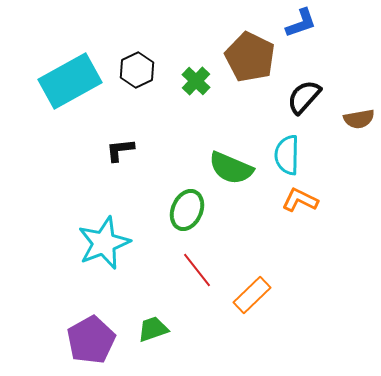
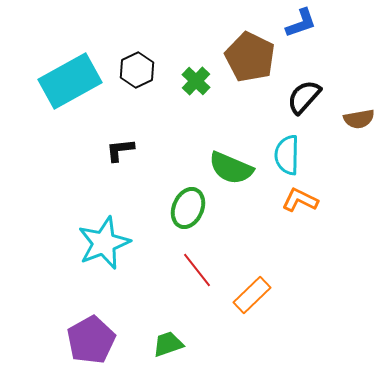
green ellipse: moved 1 px right, 2 px up
green trapezoid: moved 15 px right, 15 px down
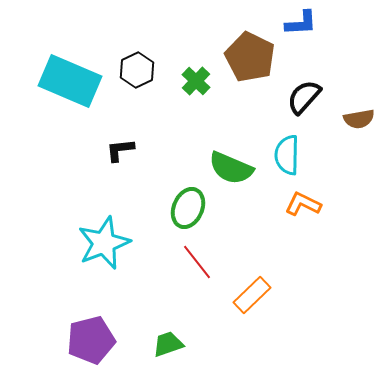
blue L-shape: rotated 16 degrees clockwise
cyan rectangle: rotated 52 degrees clockwise
orange L-shape: moved 3 px right, 4 px down
red line: moved 8 px up
purple pentagon: rotated 15 degrees clockwise
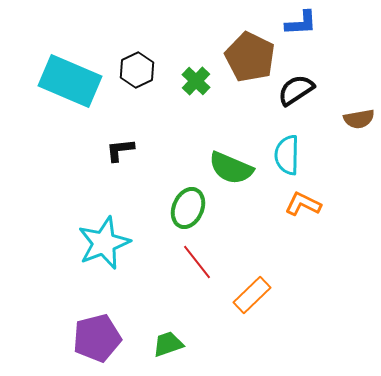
black semicircle: moved 8 px left, 7 px up; rotated 15 degrees clockwise
purple pentagon: moved 6 px right, 2 px up
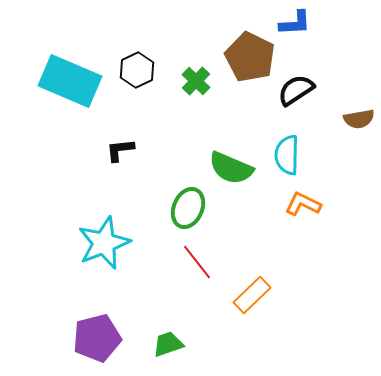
blue L-shape: moved 6 px left
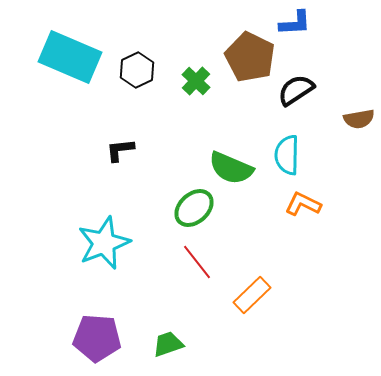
cyan rectangle: moved 24 px up
green ellipse: moved 6 px right; rotated 24 degrees clockwise
purple pentagon: rotated 18 degrees clockwise
